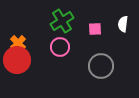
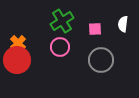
gray circle: moved 6 px up
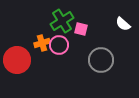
white semicircle: rotated 56 degrees counterclockwise
pink square: moved 14 px left; rotated 16 degrees clockwise
orange cross: moved 24 px right; rotated 28 degrees clockwise
pink circle: moved 1 px left, 2 px up
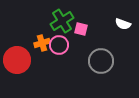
white semicircle: rotated 21 degrees counterclockwise
gray circle: moved 1 px down
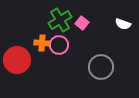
green cross: moved 2 px left, 1 px up
pink square: moved 1 px right, 6 px up; rotated 24 degrees clockwise
orange cross: rotated 21 degrees clockwise
gray circle: moved 6 px down
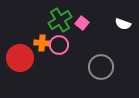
red circle: moved 3 px right, 2 px up
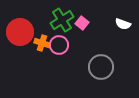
green cross: moved 2 px right
orange cross: rotated 14 degrees clockwise
red circle: moved 26 px up
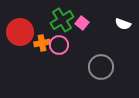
orange cross: rotated 28 degrees counterclockwise
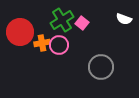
white semicircle: moved 1 px right, 5 px up
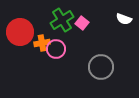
pink circle: moved 3 px left, 4 px down
